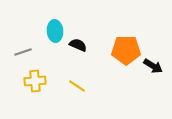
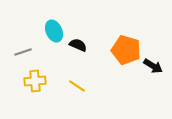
cyan ellipse: moved 1 px left; rotated 20 degrees counterclockwise
orange pentagon: rotated 16 degrees clockwise
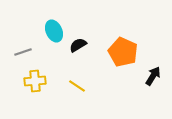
black semicircle: rotated 54 degrees counterclockwise
orange pentagon: moved 3 px left, 2 px down; rotated 8 degrees clockwise
black arrow: moved 10 px down; rotated 90 degrees counterclockwise
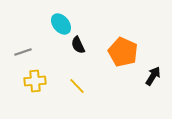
cyan ellipse: moved 7 px right, 7 px up; rotated 15 degrees counterclockwise
black semicircle: rotated 84 degrees counterclockwise
yellow line: rotated 12 degrees clockwise
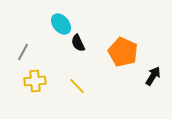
black semicircle: moved 2 px up
gray line: rotated 42 degrees counterclockwise
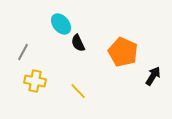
yellow cross: rotated 15 degrees clockwise
yellow line: moved 1 px right, 5 px down
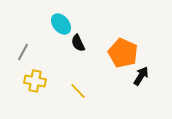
orange pentagon: moved 1 px down
black arrow: moved 12 px left
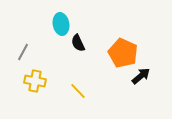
cyan ellipse: rotated 30 degrees clockwise
black arrow: rotated 18 degrees clockwise
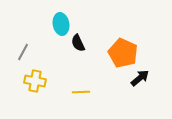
black arrow: moved 1 px left, 2 px down
yellow line: moved 3 px right, 1 px down; rotated 48 degrees counterclockwise
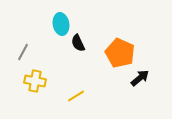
orange pentagon: moved 3 px left
yellow line: moved 5 px left, 4 px down; rotated 30 degrees counterclockwise
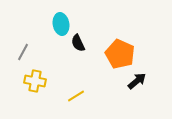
orange pentagon: moved 1 px down
black arrow: moved 3 px left, 3 px down
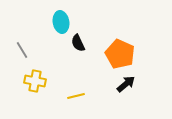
cyan ellipse: moved 2 px up
gray line: moved 1 px left, 2 px up; rotated 60 degrees counterclockwise
black arrow: moved 11 px left, 3 px down
yellow line: rotated 18 degrees clockwise
